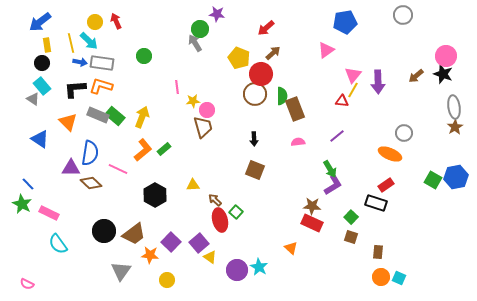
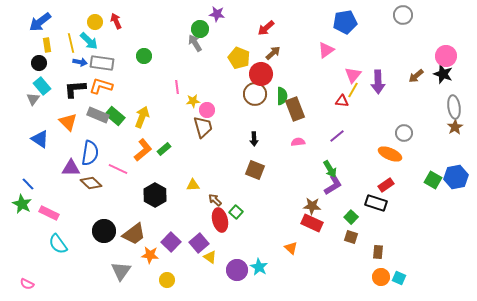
black circle at (42, 63): moved 3 px left
gray triangle at (33, 99): rotated 32 degrees clockwise
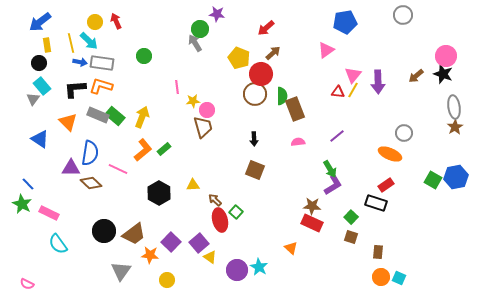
red triangle at (342, 101): moved 4 px left, 9 px up
black hexagon at (155, 195): moved 4 px right, 2 px up
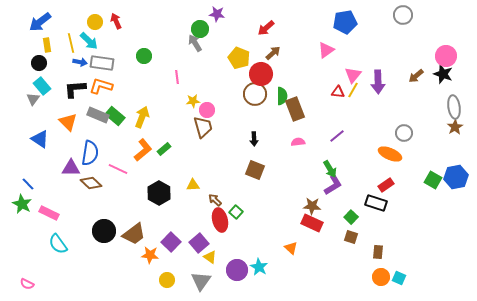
pink line at (177, 87): moved 10 px up
gray triangle at (121, 271): moved 80 px right, 10 px down
